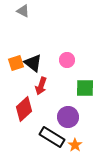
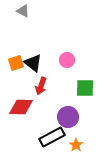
red diamond: moved 3 px left, 2 px up; rotated 45 degrees clockwise
black rectangle: rotated 60 degrees counterclockwise
orange star: moved 1 px right
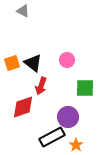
orange square: moved 4 px left
red diamond: moved 2 px right; rotated 20 degrees counterclockwise
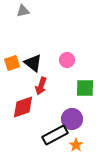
gray triangle: rotated 40 degrees counterclockwise
purple circle: moved 4 px right, 2 px down
black rectangle: moved 3 px right, 2 px up
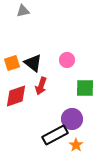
red diamond: moved 7 px left, 11 px up
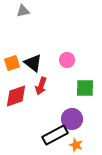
orange star: rotated 16 degrees counterclockwise
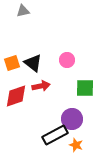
red arrow: rotated 120 degrees counterclockwise
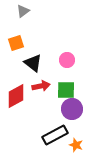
gray triangle: rotated 24 degrees counterclockwise
orange square: moved 4 px right, 20 px up
green square: moved 19 px left, 2 px down
red diamond: rotated 10 degrees counterclockwise
purple circle: moved 10 px up
